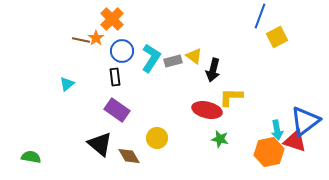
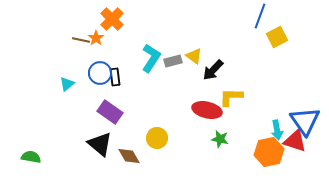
blue circle: moved 22 px left, 22 px down
black arrow: rotated 30 degrees clockwise
purple rectangle: moved 7 px left, 2 px down
blue triangle: rotated 28 degrees counterclockwise
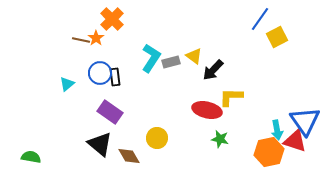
blue line: moved 3 px down; rotated 15 degrees clockwise
gray rectangle: moved 2 px left, 1 px down
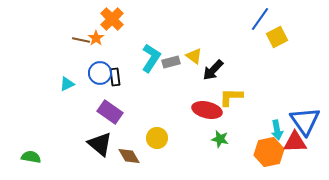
cyan triangle: rotated 14 degrees clockwise
red triangle: moved 1 px down; rotated 20 degrees counterclockwise
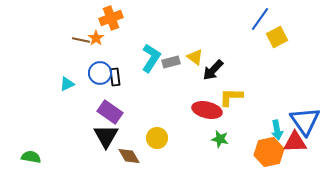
orange cross: moved 1 px left, 1 px up; rotated 25 degrees clockwise
yellow triangle: moved 1 px right, 1 px down
black triangle: moved 6 px right, 8 px up; rotated 20 degrees clockwise
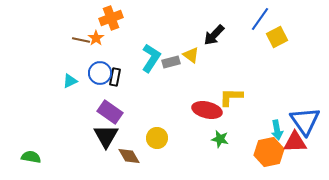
yellow triangle: moved 4 px left, 2 px up
black arrow: moved 1 px right, 35 px up
black rectangle: rotated 18 degrees clockwise
cyan triangle: moved 3 px right, 3 px up
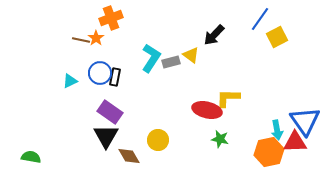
yellow L-shape: moved 3 px left, 1 px down
yellow circle: moved 1 px right, 2 px down
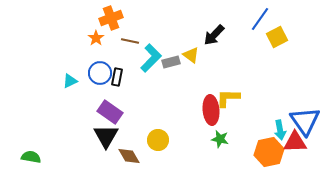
brown line: moved 49 px right, 1 px down
cyan L-shape: rotated 12 degrees clockwise
black rectangle: moved 2 px right
red ellipse: moved 4 px right; rotated 72 degrees clockwise
cyan arrow: moved 3 px right
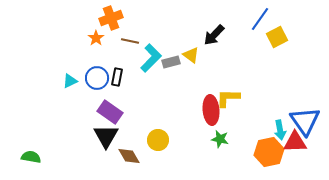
blue circle: moved 3 px left, 5 px down
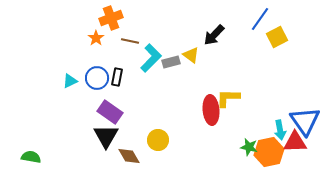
green star: moved 29 px right, 8 px down
